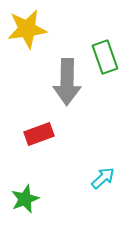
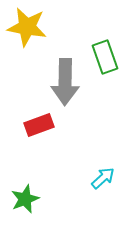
yellow star: moved 2 px up; rotated 18 degrees clockwise
gray arrow: moved 2 px left
red rectangle: moved 9 px up
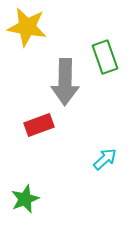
cyan arrow: moved 2 px right, 19 px up
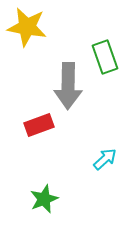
gray arrow: moved 3 px right, 4 px down
green star: moved 19 px right
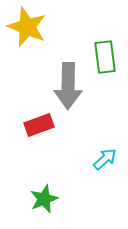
yellow star: rotated 12 degrees clockwise
green rectangle: rotated 12 degrees clockwise
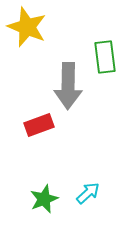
cyan arrow: moved 17 px left, 34 px down
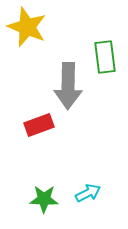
cyan arrow: rotated 15 degrees clockwise
green star: rotated 24 degrees clockwise
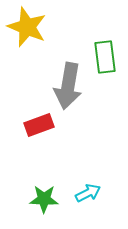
gray arrow: rotated 9 degrees clockwise
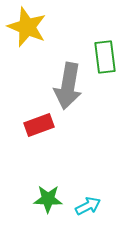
cyan arrow: moved 13 px down
green star: moved 4 px right
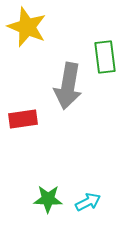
red rectangle: moved 16 px left, 6 px up; rotated 12 degrees clockwise
cyan arrow: moved 4 px up
